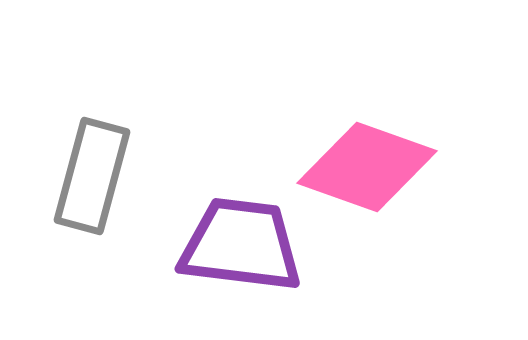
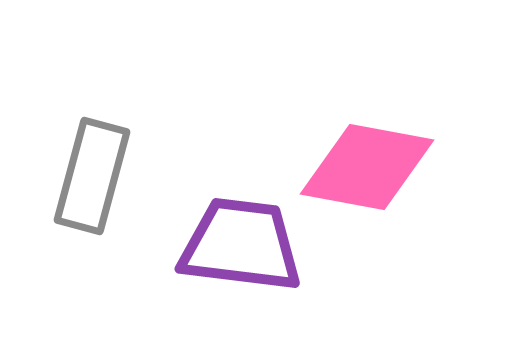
pink diamond: rotated 9 degrees counterclockwise
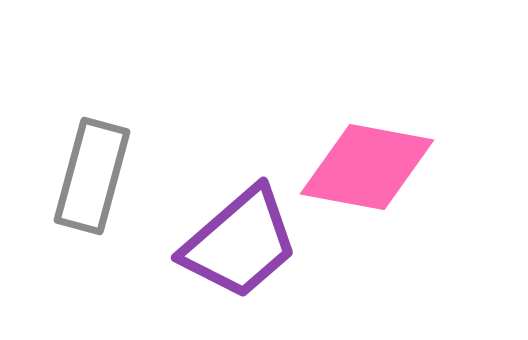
purple trapezoid: moved 1 px left, 2 px up; rotated 132 degrees clockwise
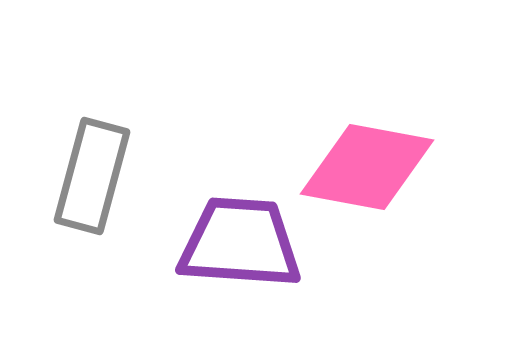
purple trapezoid: rotated 135 degrees counterclockwise
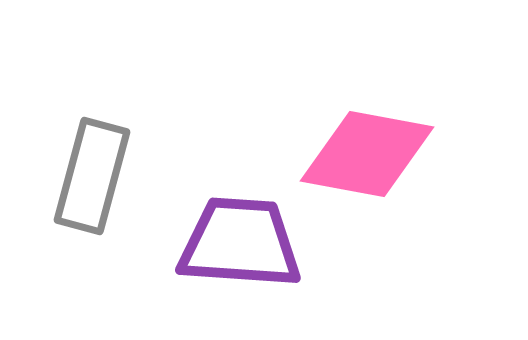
pink diamond: moved 13 px up
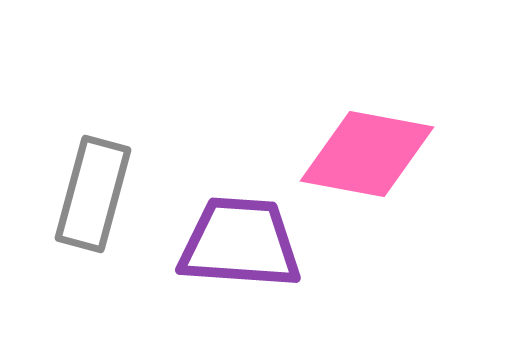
gray rectangle: moved 1 px right, 18 px down
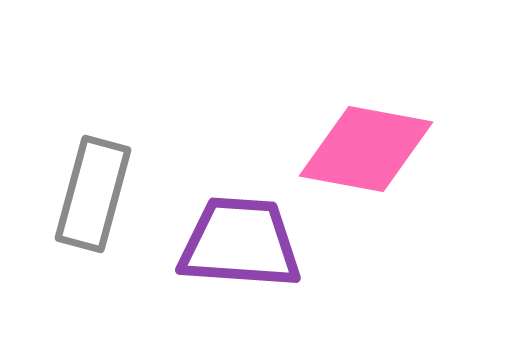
pink diamond: moved 1 px left, 5 px up
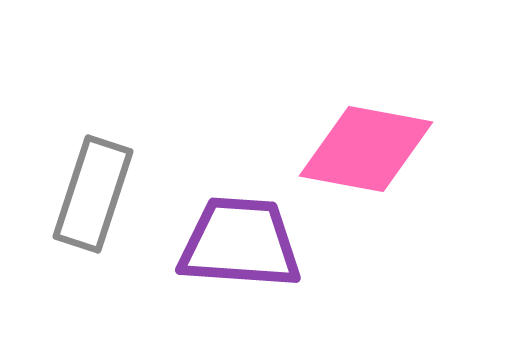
gray rectangle: rotated 3 degrees clockwise
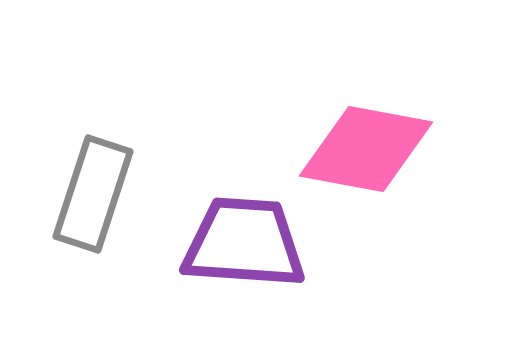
purple trapezoid: moved 4 px right
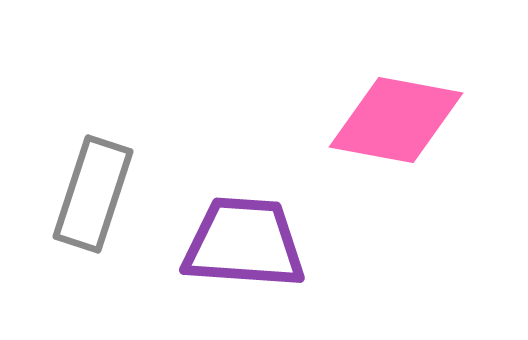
pink diamond: moved 30 px right, 29 px up
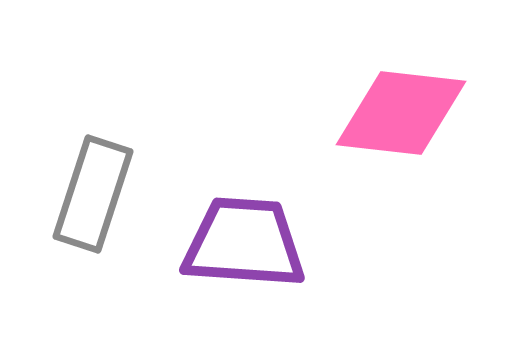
pink diamond: moved 5 px right, 7 px up; rotated 4 degrees counterclockwise
